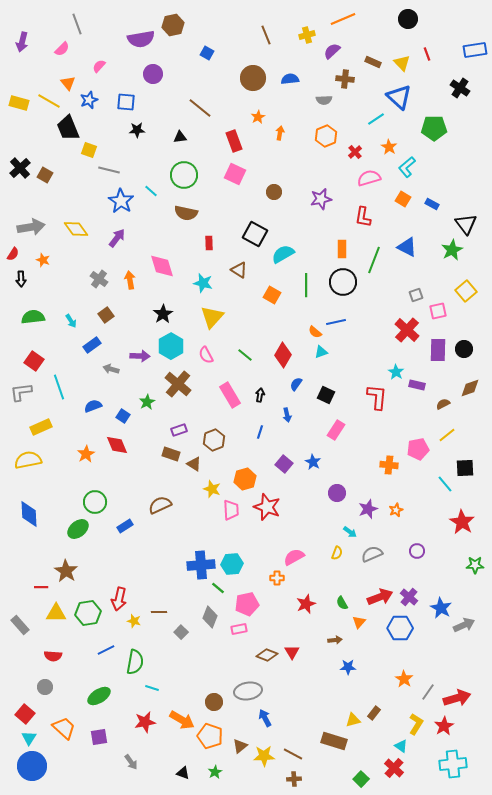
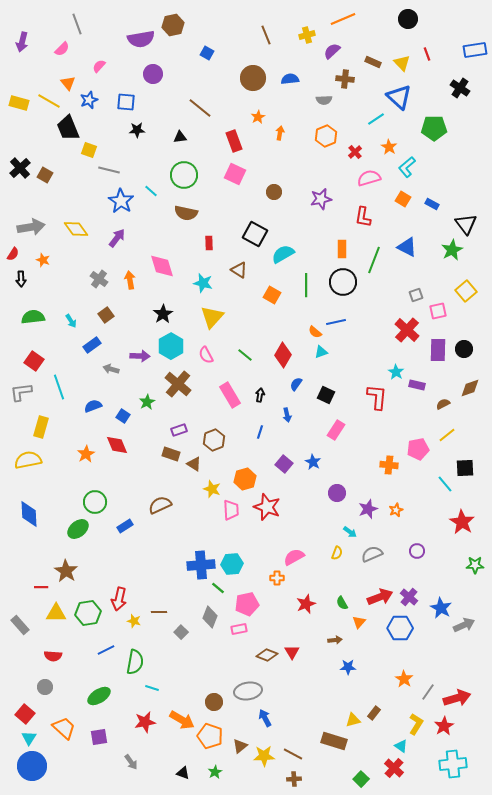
yellow rectangle at (41, 427): rotated 50 degrees counterclockwise
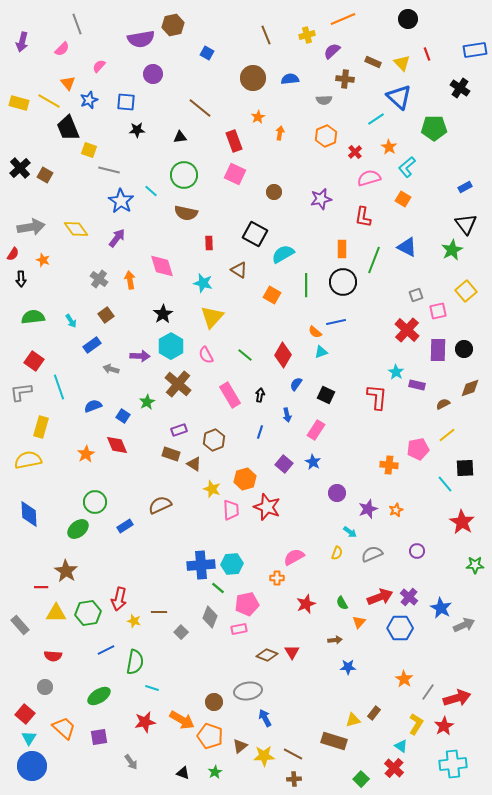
blue rectangle at (432, 204): moved 33 px right, 17 px up; rotated 56 degrees counterclockwise
pink rectangle at (336, 430): moved 20 px left
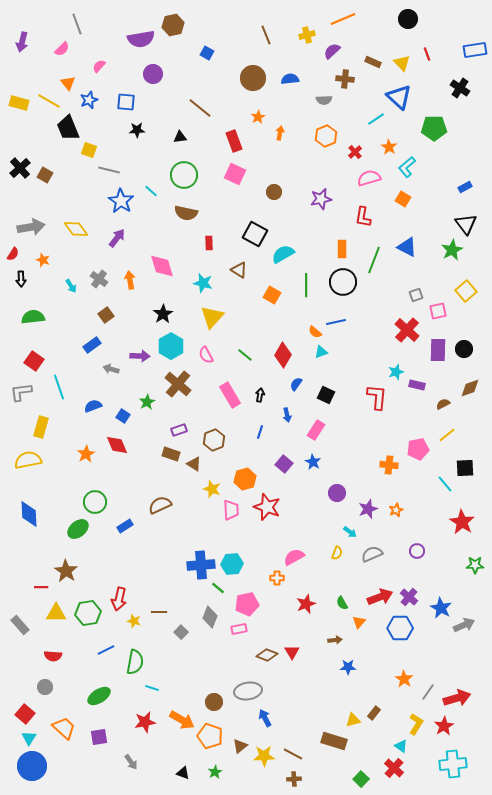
cyan arrow at (71, 321): moved 35 px up
cyan star at (396, 372): rotated 21 degrees clockwise
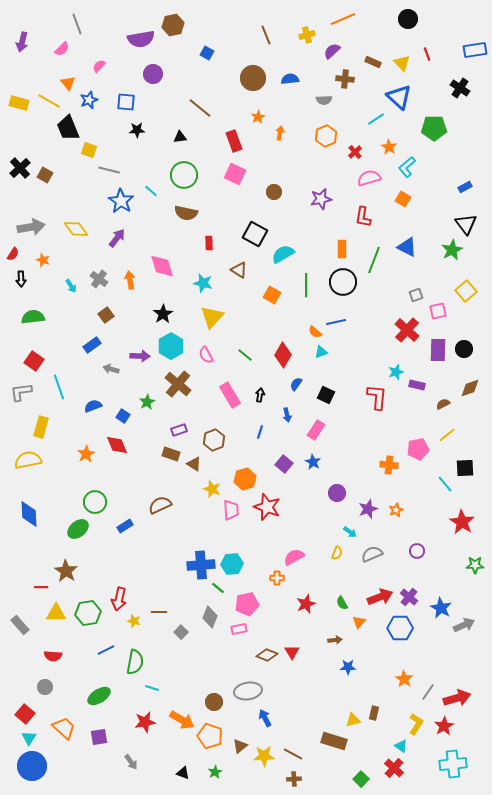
brown rectangle at (374, 713): rotated 24 degrees counterclockwise
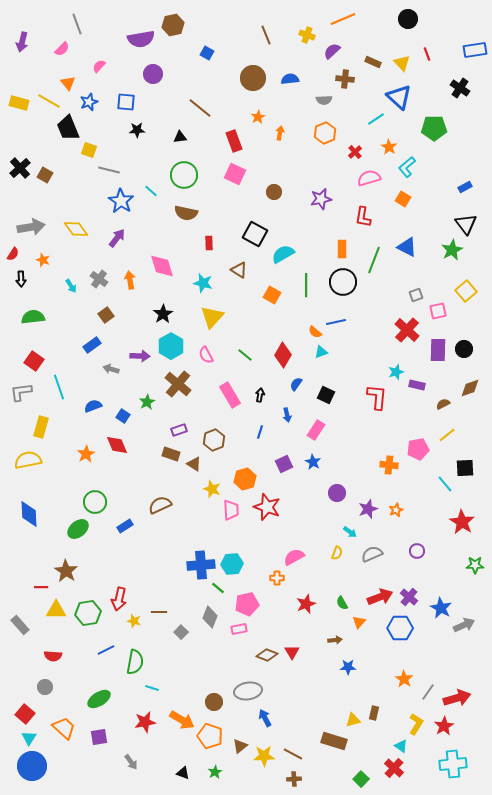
yellow cross at (307, 35): rotated 35 degrees clockwise
blue star at (89, 100): moved 2 px down
orange hexagon at (326, 136): moved 1 px left, 3 px up
purple square at (284, 464): rotated 24 degrees clockwise
yellow triangle at (56, 613): moved 3 px up
green ellipse at (99, 696): moved 3 px down
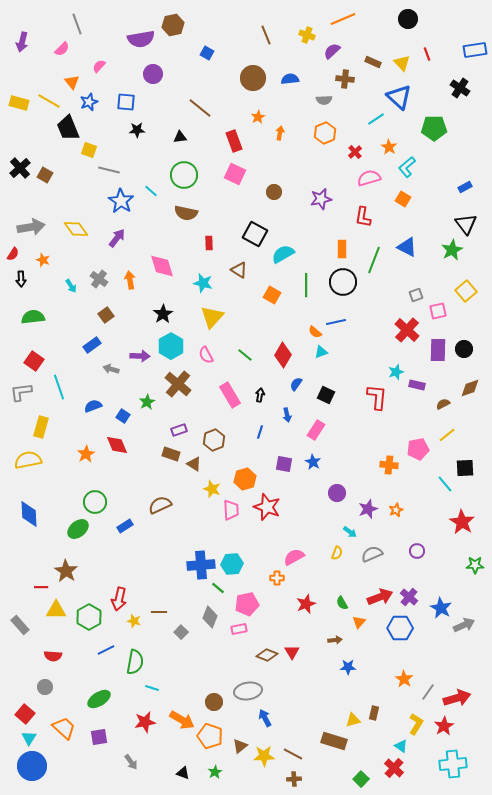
orange triangle at (68, 83): moved 4 px right, 1 px up
purple square at (284, 464): rotated 36 degrees clockwise
green hexagon at (88, 613): moved 1 px right, 4 px down; rotated 20 degrees counterclockwise
